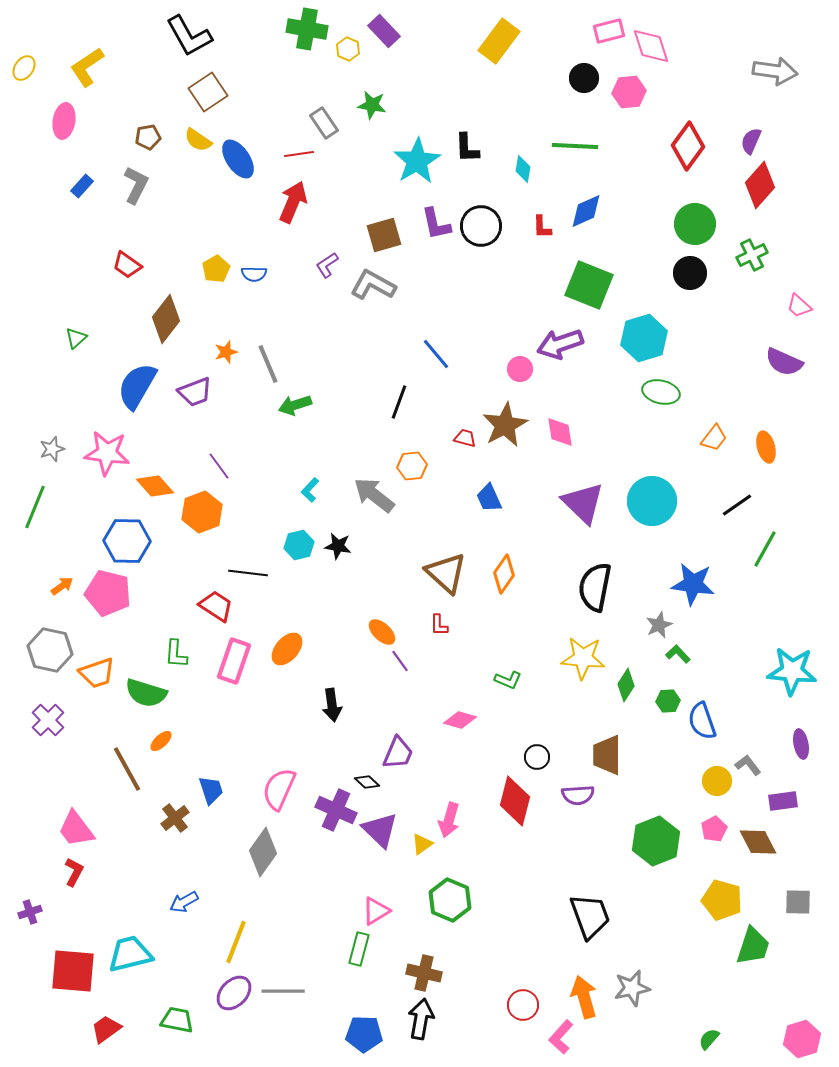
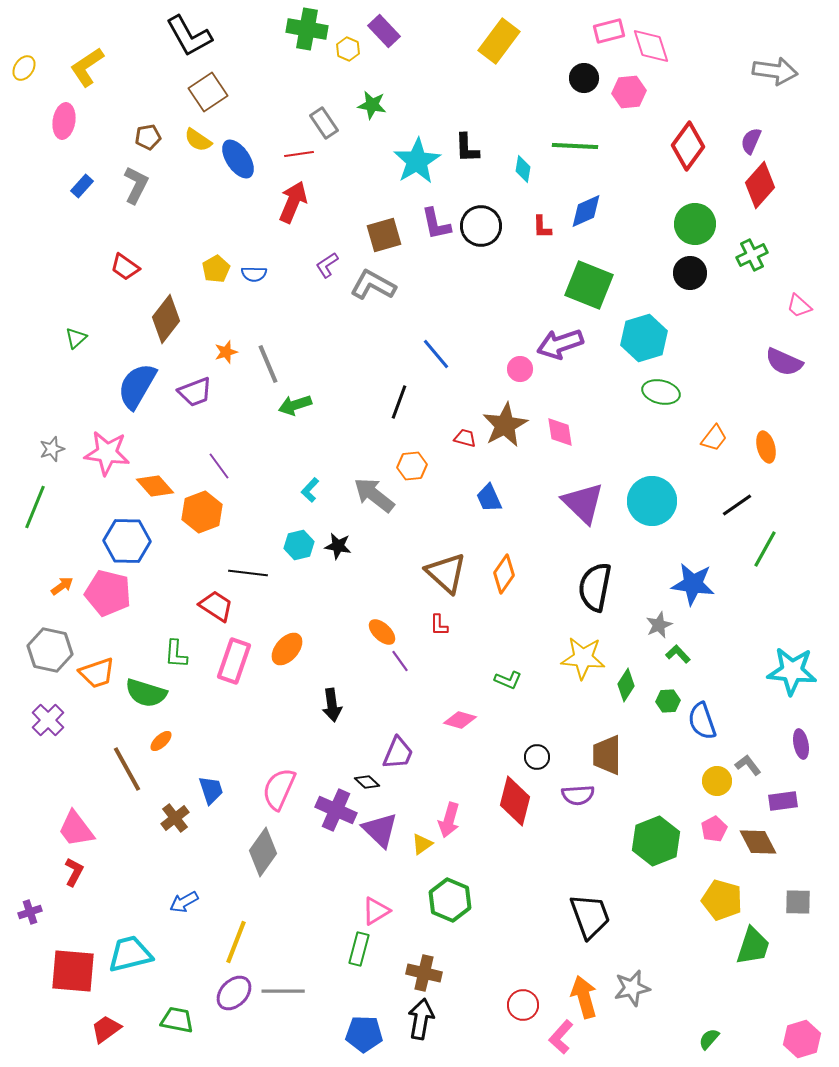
red trapezoid at (127, 265): moved 2 px left, 2 px down
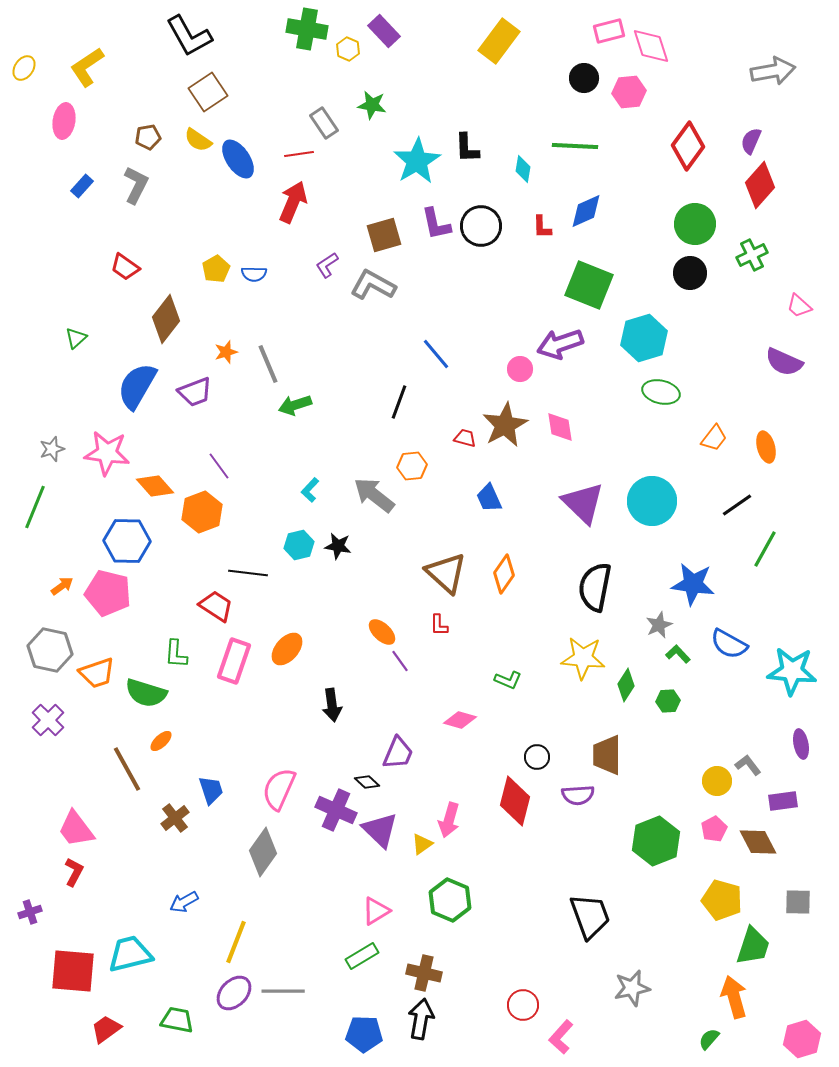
gray arrow at (775, 71): moved 2 px left; rotated 18 degrees counterclockwise
pink diamond at (560, 432): moved 5 px up
blue semicircle at (702, 721): moved 27 px right, 77 px up; rotated 42 degrees counterclockwise
green rectangle at (359, 949): moved 3 px right, 7 px down; rotated 44 degrees clockwise
orange arrow at (584, 997): moved 150 px right
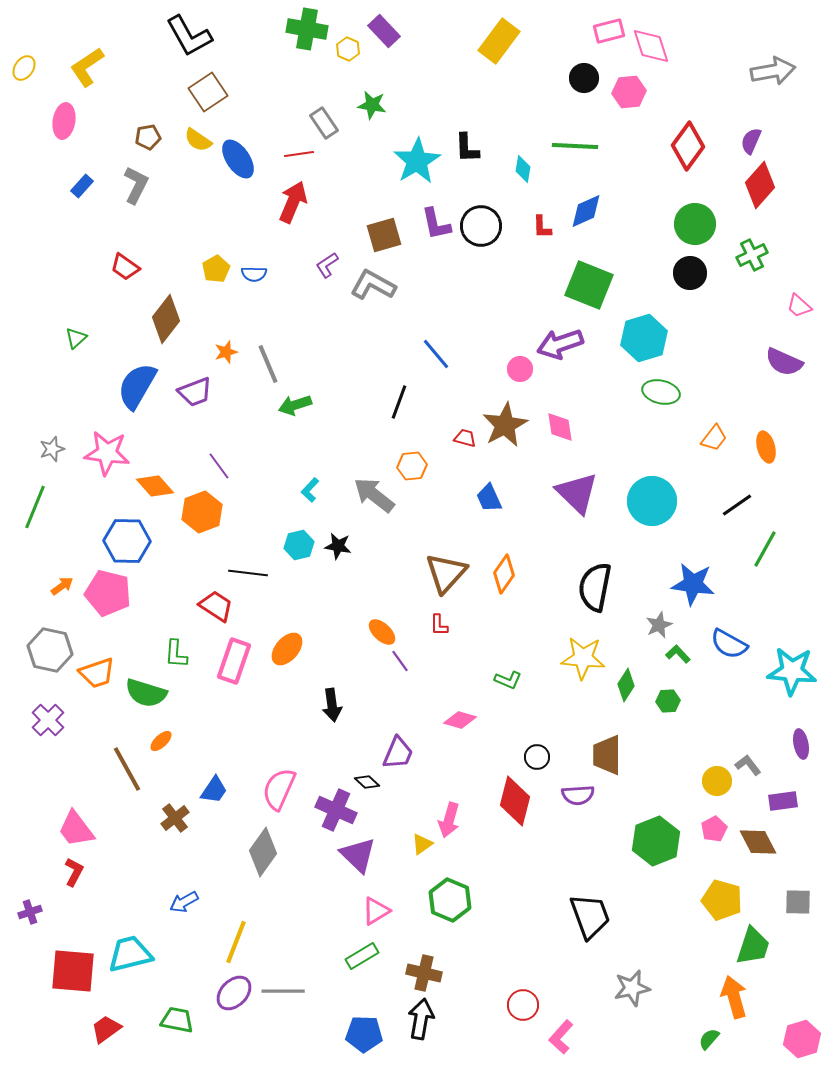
purple triangle at (583, 503): moved 6 px left, 10 px up
brown triangle at (446, 573): rotated 30 degrees clockwise
blue trapezoid at (211, 790): moved 3 px right; rotated 52 degrees clockwise
purple triangle at (380, 830): moved 22 px left, 25 px down
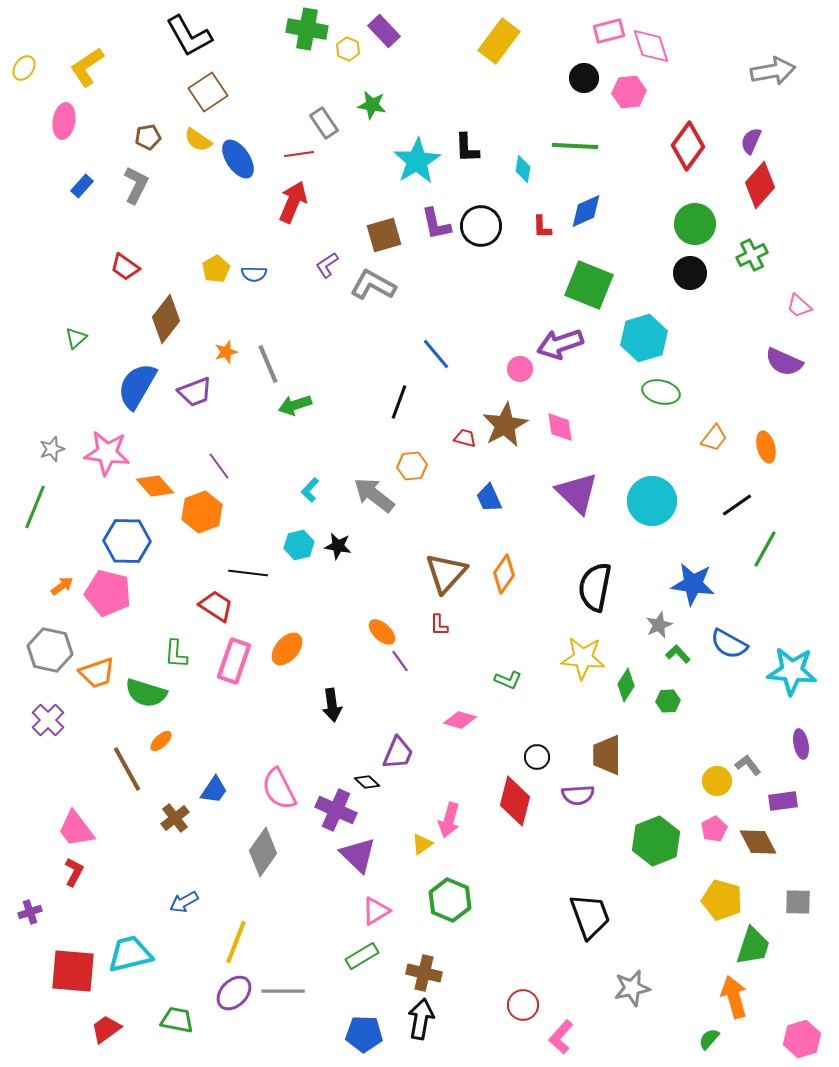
pink semicircle at (279, 789): rotated 51 degrees counterclockwise
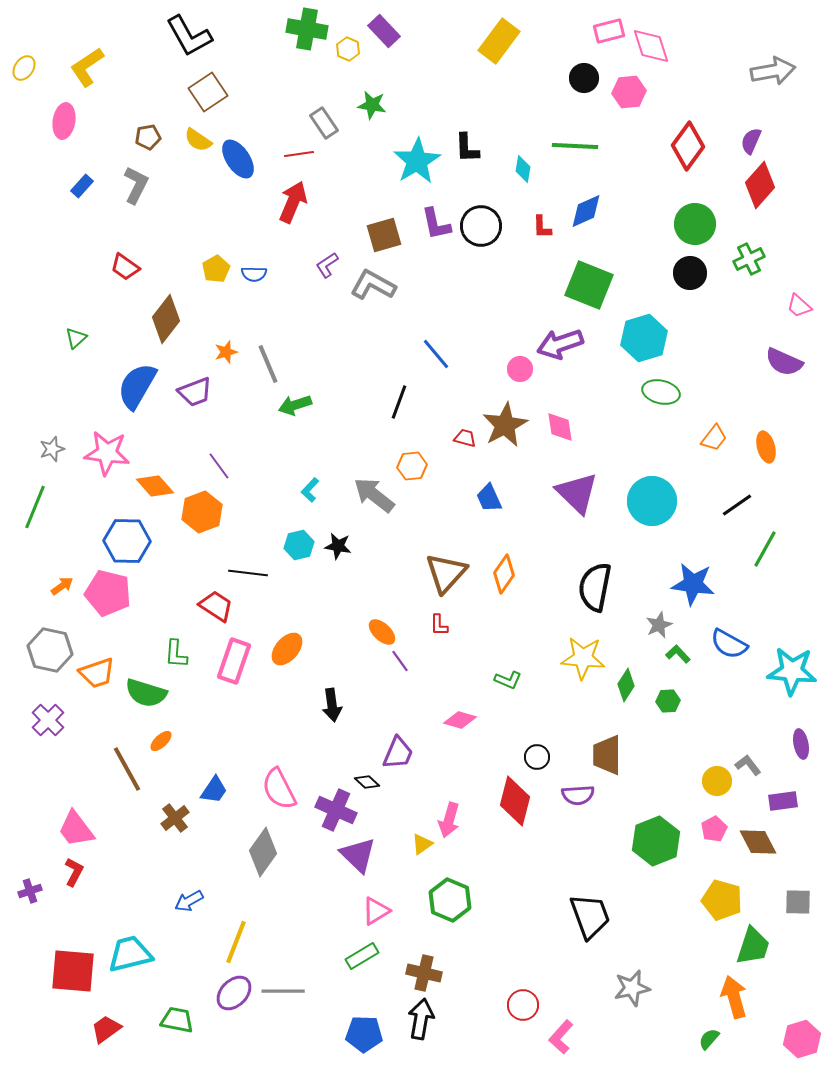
green cross at (752, 255): moved 3 px left, 4 px down
blue arrow at (184, 902): moved 5 px right, 1 px up
purple cross at (30, 912): moved 21 px up
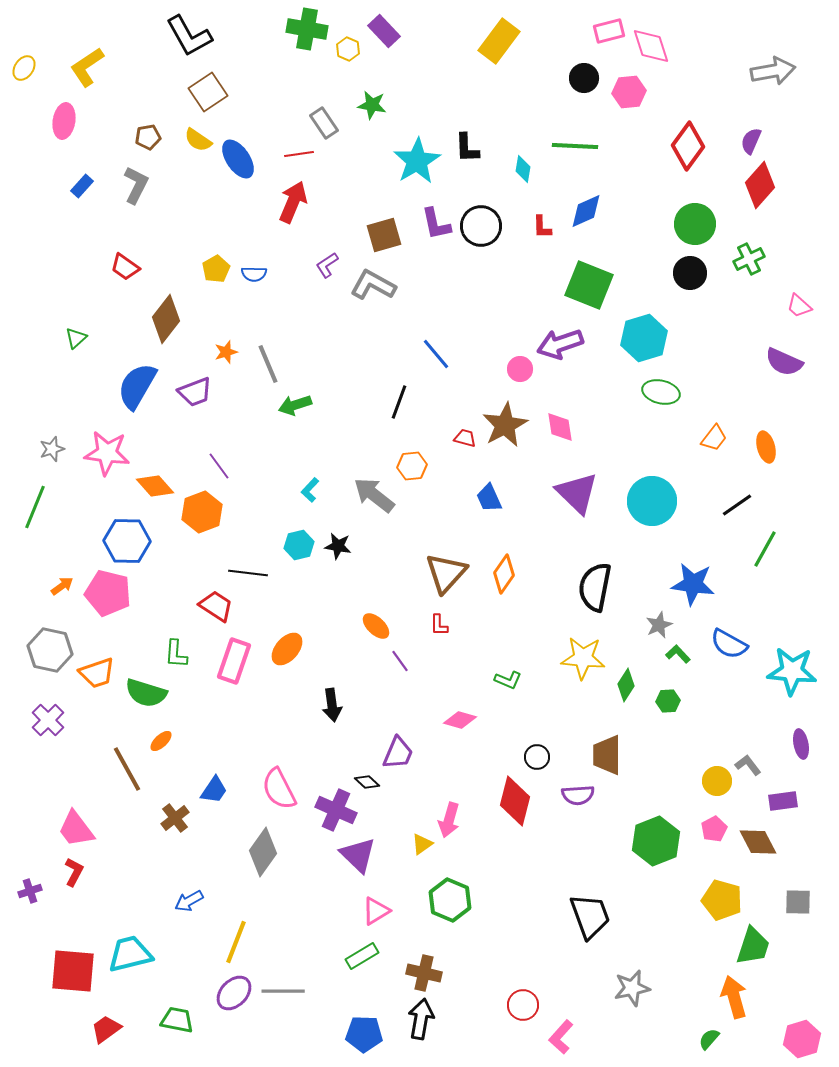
orange ellipse at (382, 632): moved 6 px left, 6 px up
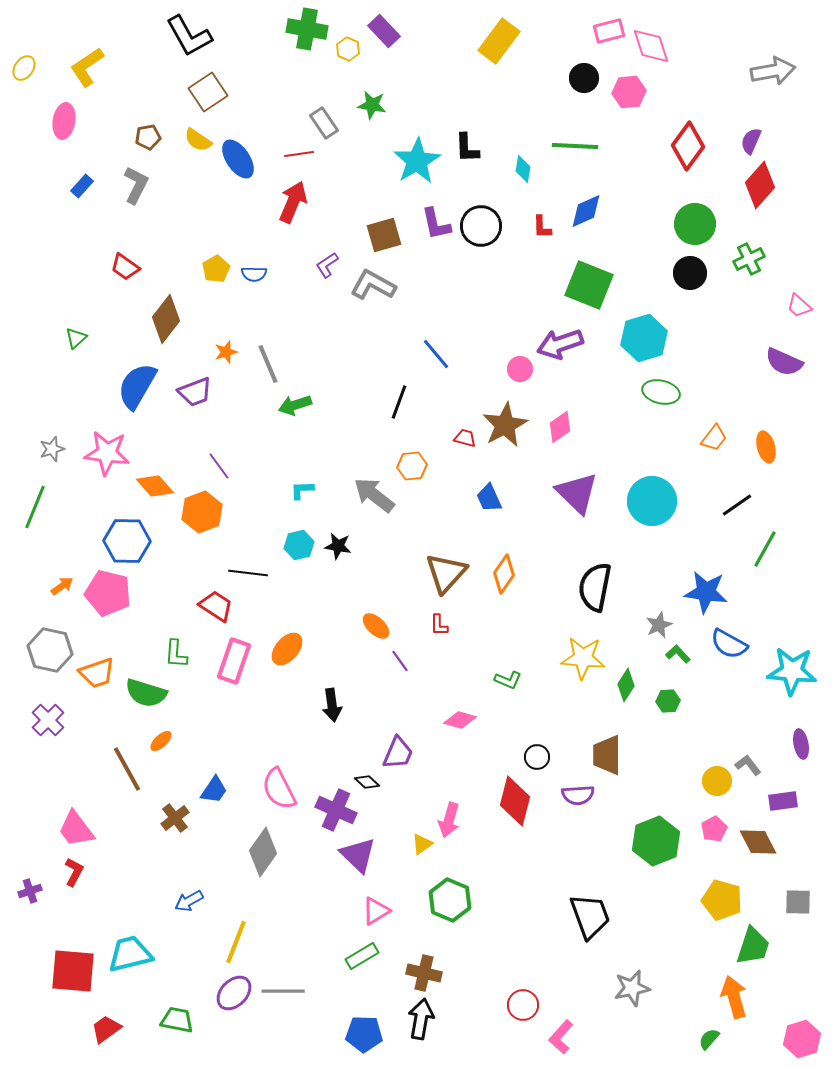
pink diamond at (560, 427): rotated 64 degrees clockwise
cyan L-shape at (310, 490): moved 8 px left; rotated 45 degrees clockwise
blue star at (693, 584): moved 13 px right, 8 px down
